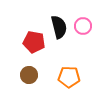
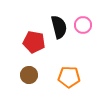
pink circle: moved 1 px up
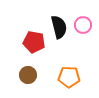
brown circle: moved 1 px left
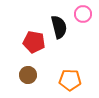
pink circle: moved 11 px up
orange pentagon: moved 1 px right, 3 px down
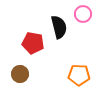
red pentagon: moved 1 px left, 1 px down
brown circle: moved 8 px left, 1 px up
orange pentagon: moved 9 px right, 5 px up
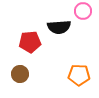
pink circle: moved 3 px up
black semicircle: rotated 100 degrees clockwise
red pentagon: moved 3 px left, 1 px up; rotated 15 degrees counterclockwise
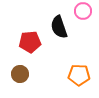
black semicircle: rotated 75 degrees clockwise
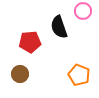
orange pentagon: rotated 20 degrees clockwise
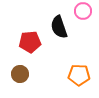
orange pentagon: rotated 20 degrees counterclockwise
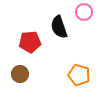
pink circle: moved 1 px right, 1 px down
orange pentagon: rotated 15 degrees clockwise
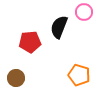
black semicircle: rotated 40 degrees clockwise
brown circle: moved 4 px left, 4 px down
